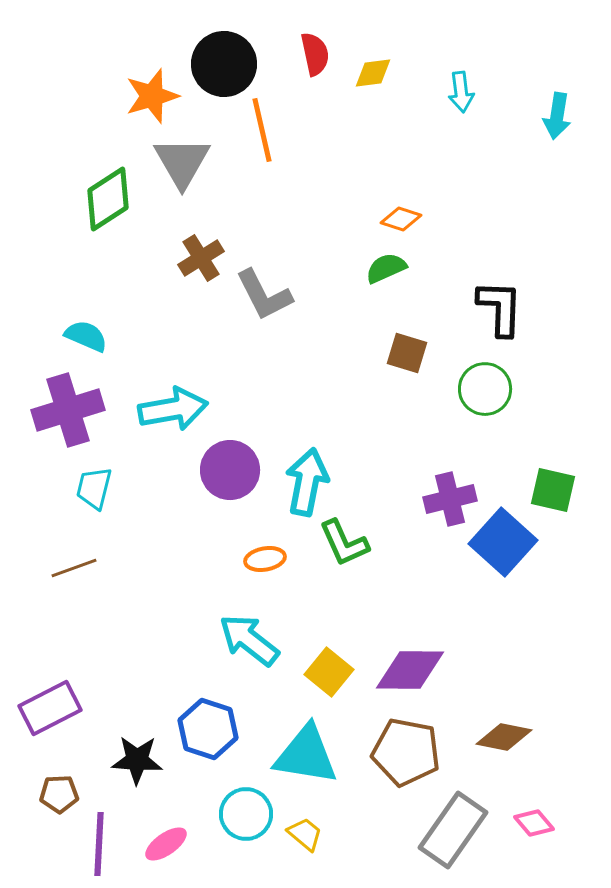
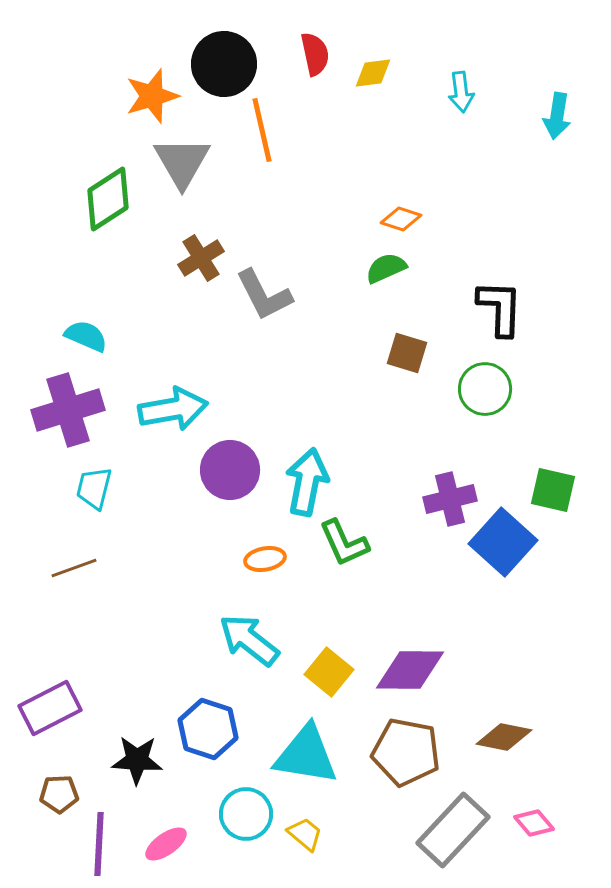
gray rectangle at (453, 830): rotated 8 degrees clockwise
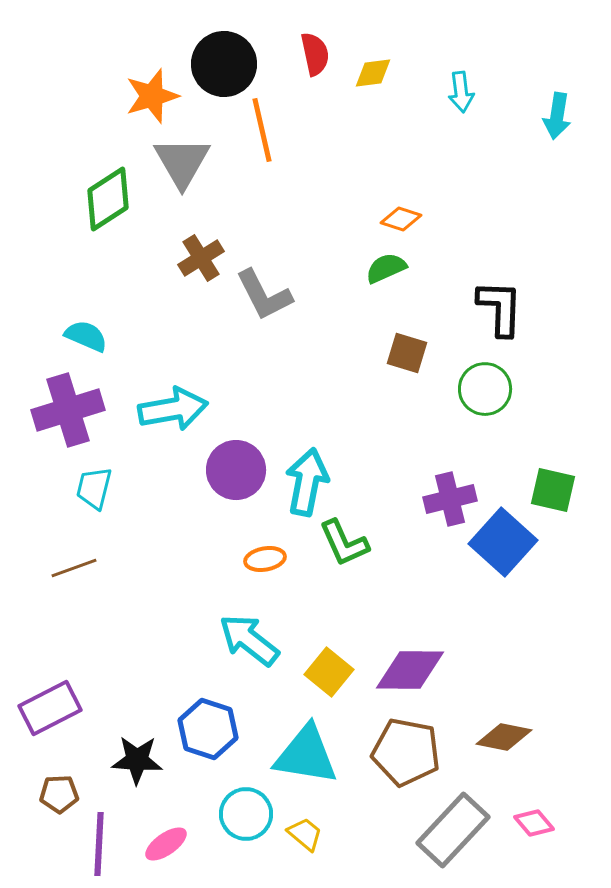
purple circle at (230, 470): moved 6 px right
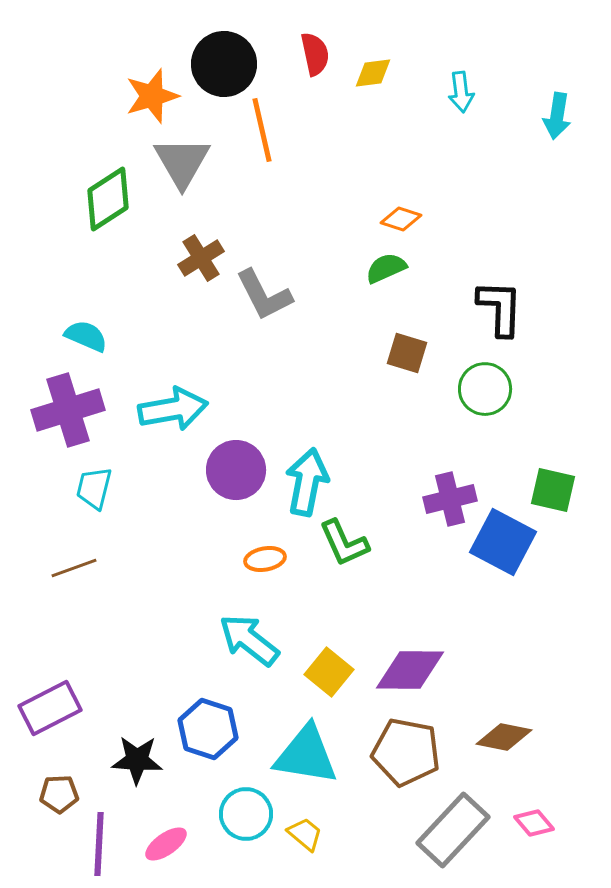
blue square at (503, 542): rotated 14 degrees counterclockwise
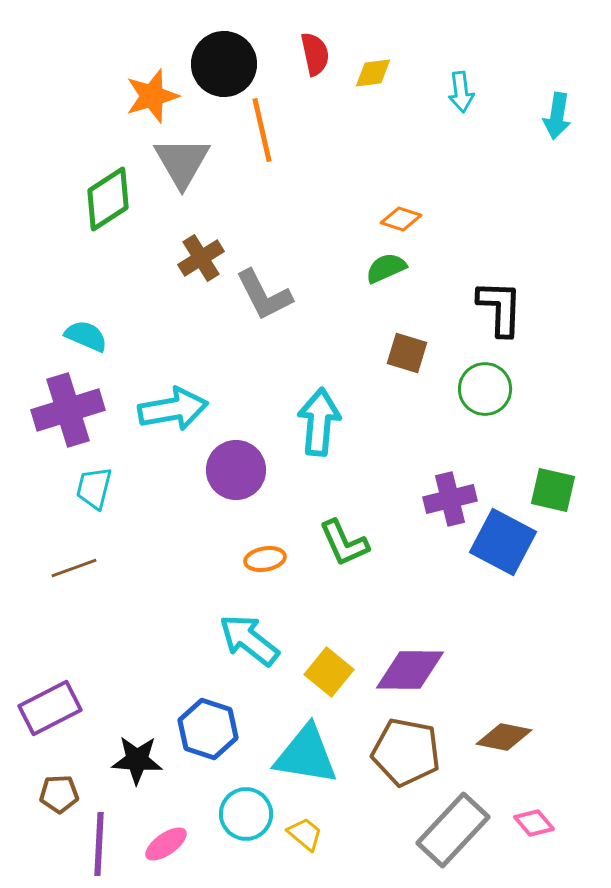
cyan arrow at (307, 482): moved 12 px right, 60 px up; rotated 6 degrees counterclockwise
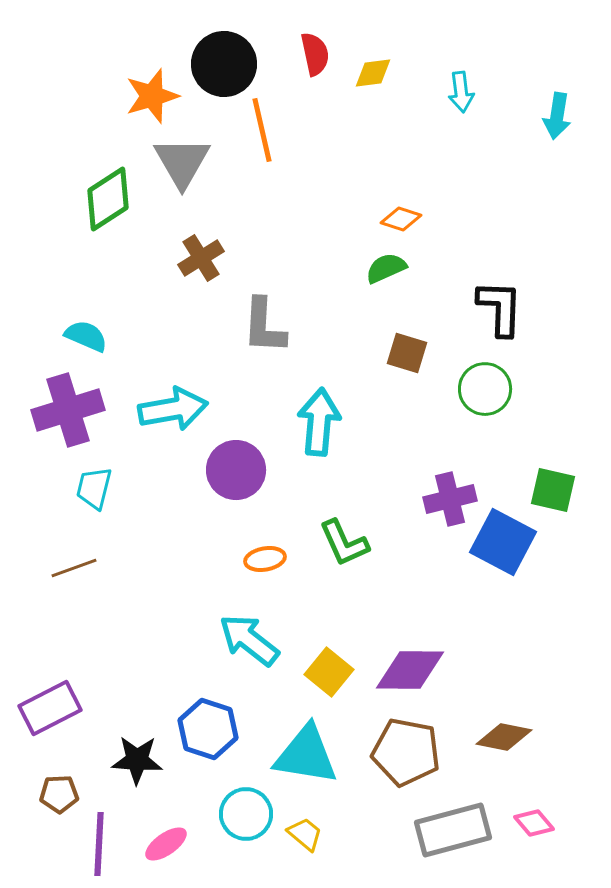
gray L-shape at (264, 295): moved 31 px down; rotated 30 degrees clockwise
gray rectangle at (453, 830): rotated 32 degrees clockwise
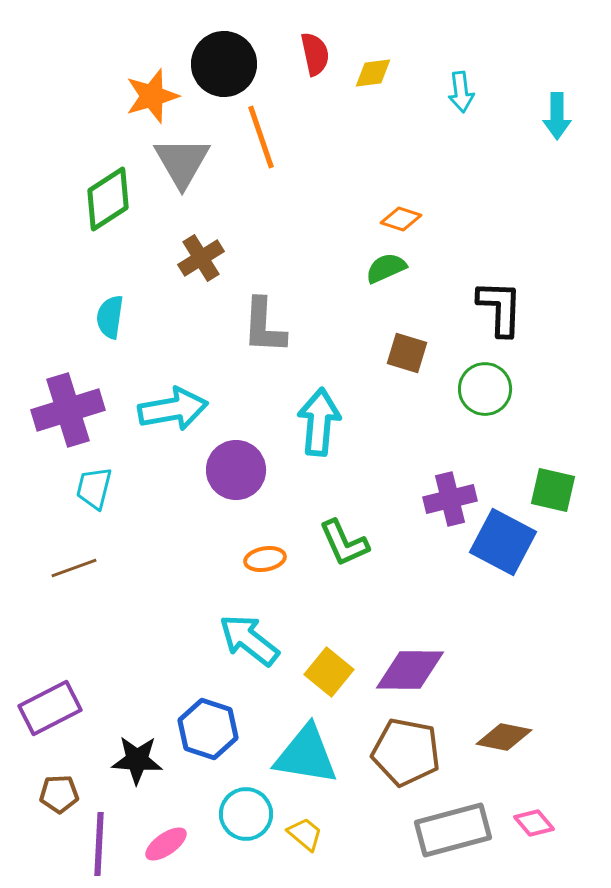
cyan arrow at (557, 116): rotated 9 degrees counterclockwise
orange line at (262, 130): moved 1 px left, 7 px down; rotated 6 degrees counterclockwise
cyan semicircle at (86, 336): moved 24 px right, 19 px up; rotated 105 degrees counterclockwise
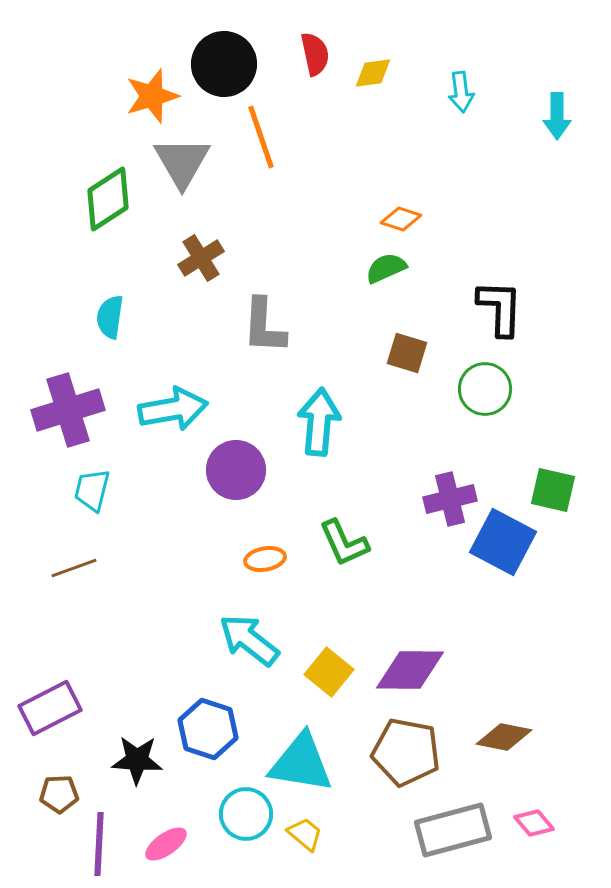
cyan trapezoid at (94, 488): moved 2 px left, 2 px down
cyan triangle at (306, 755): moved 5 px left, 8 px down
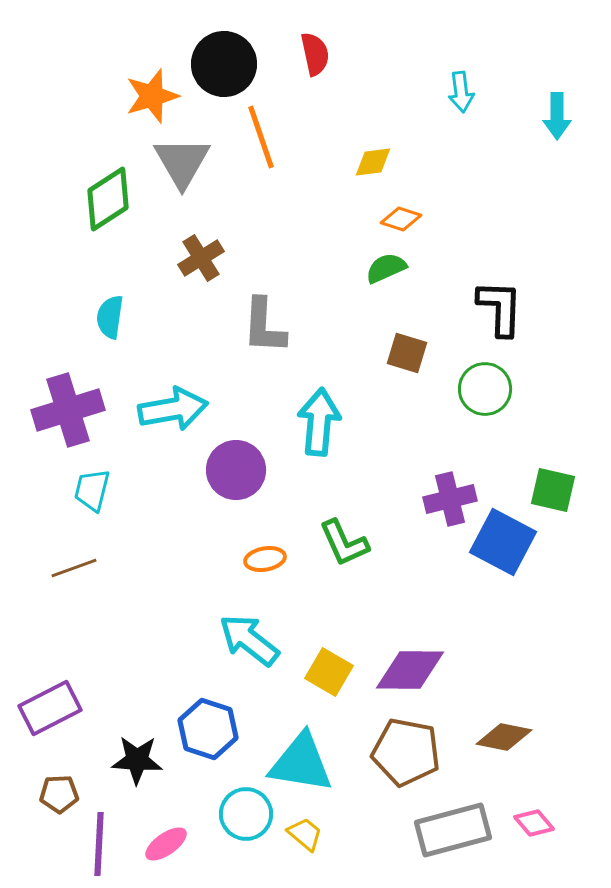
yellow diamond at (373, 73): moved 89 px down
yellow square at (329, 672): rotated 9 degrees counterclockwise
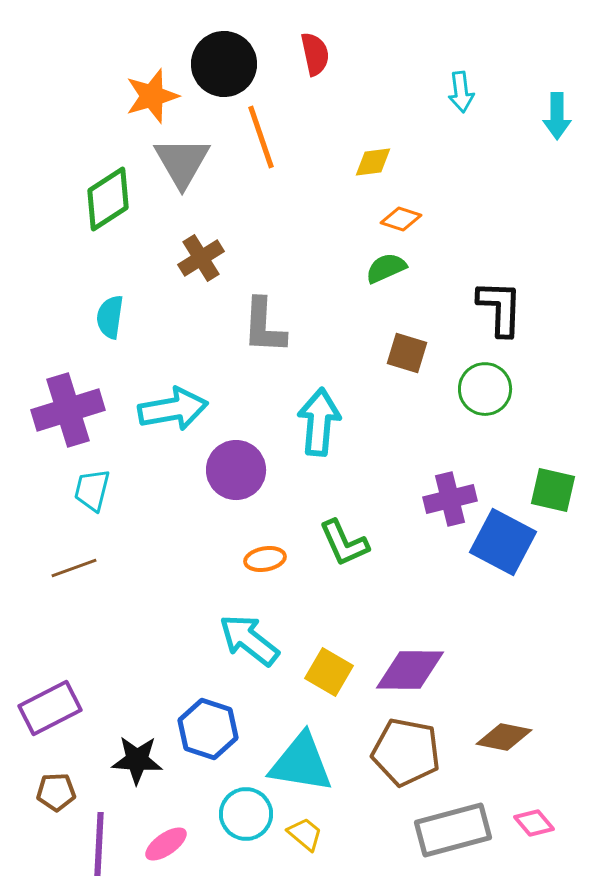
brown pentagon at (59, 794): moved 3 px left, 2 px up
